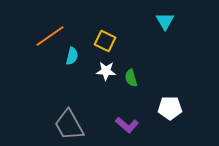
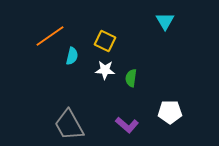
white star: moved 1 px left, 1 px up
green semicircle: rotated 24 degrees clockwise
white pentagon: moved 4 px down
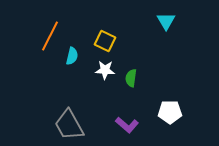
cyan triangle: moved 1 px right
orange line: rotated 28 degrees counterclockwise
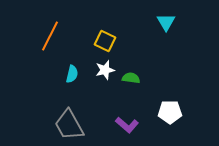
cyan triangle: moved 1 px down
cyan semicircle: moved 18 px down
white star: rotated 18 degrees counterclockwise
green semicircle: rotated 90 degrees clockwise
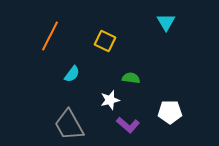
white star: moved 5 px right, 30 px down
cyan semicircle: rotated 24 degrees clockwise
purple L-shape: moved 1 px right
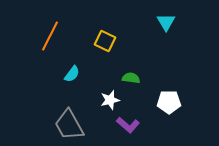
white pentagon: moved 1 px left, 10 px up
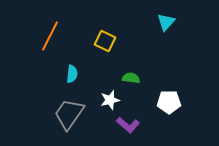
cyan triangle: rotated 12 degrees clockwise
cyan semicircle: rotated 30 degrees counterclockwise
gray trapezoid: moved 11 px up; rotated 64 degrees clockwise
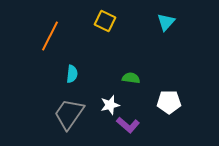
yellow square: moved 20 px up
white star: moved 5 px down
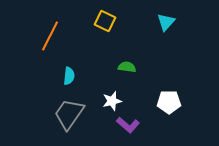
cyan semicircle: moved 3 px left, 2 px down
green semicircle: moved 4 px left, 11 px up
white star: moved 2 px right, 4 px up
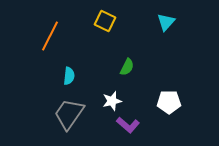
green semicircle: rotated 108 degrees clockwise
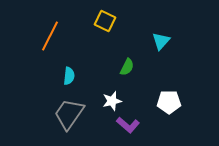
cyan triangle: moved 5 px left, 19 px down
